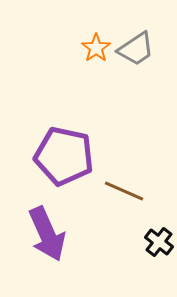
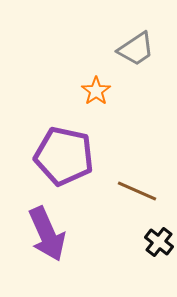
orange star: moved 43 px down
brown line: moved 13 px right
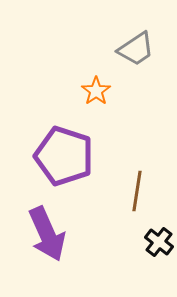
purple pentagon: rotated 6 degrees clockwise
brown line: rotated 75 degrees clockwise
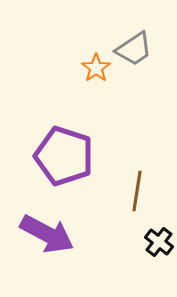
gray trapezoid: moved 2 px left
orange star: moved 23 px up
purple arrow: rotated 38 degrees counterclockwise
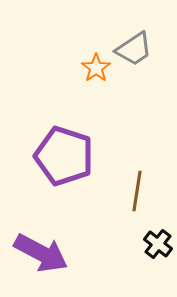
purple arrow: moved 6 px left, 19 px down
black cross: moved 1 px left, 2 px down
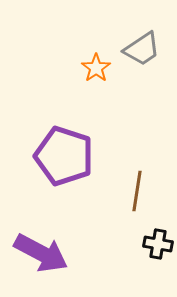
gray trapezoid: moved 8 px right
black cross: rotated 28 degrees counterclockwise
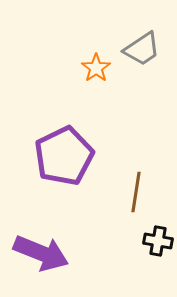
purple pentagon: rotated 28 degrees clockwise
brown line: moved 1 px left, 1 px down
black cross: moved 3 px up
purple arrow: rotated 6 degrees counterclockwise
